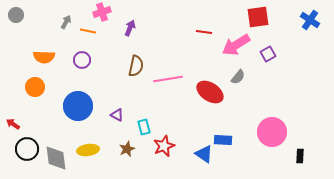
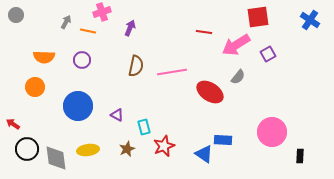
pink line: moved 4 px right, 7 px up
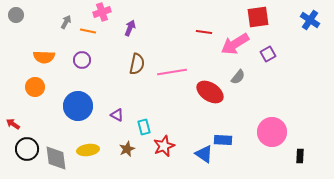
pink arrow: moved 1 px left, 1 px up
brown semicircle: moved 1 px right, 2 px up
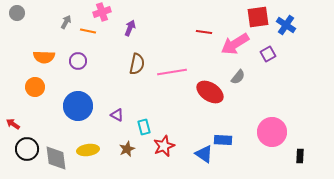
gray circle: moved 1 px right, 2 px up
blue cross: moved 24 px left, 5 px down
purple circle: moved 4 px left, 1 px down
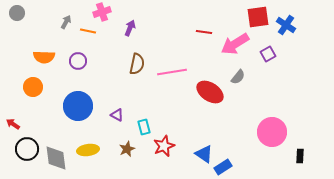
orange circle: moved 2 px left
blue rectangle: moved 27 px down; rotated 36 degrees counterclockwise
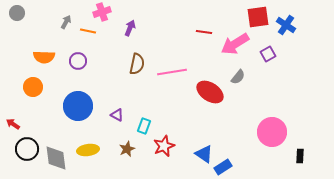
cyan rectangle: moved 1 px up; rotated 35 degrees clockwise
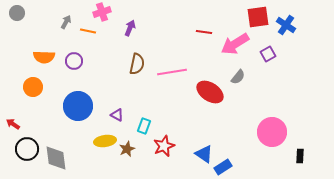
purple circle: moved 4 px left
yellow ellipse: moved 17 px right, 9 px up
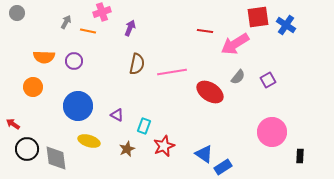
red line: moved 1 px right, 1 px up
purple square: moved 26 px down
yellow ellipse: moved 16 px left; rotated 25 degrees clockwise
